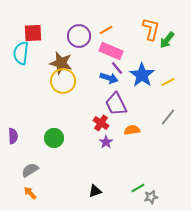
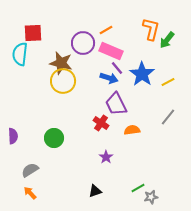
purple circle: moved 4 px right, 7 px down
cyan semicircle: moved 1 px left, 1 px down
blue star: moved 1 px up
purple star: moved 15 px down
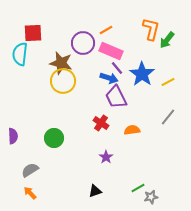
purple trapezoid: moved 7 px up
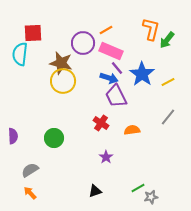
purple trapezoid: moved 1 px up
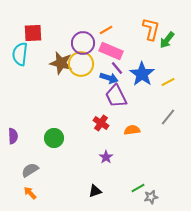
yellow circle: moved 18 px right, 17 px up
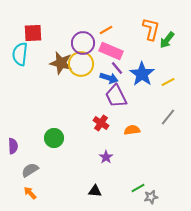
purple semicircle: moved 10 px down
black triangle: rotated 24 degrees clockwise
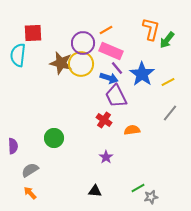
cyan semicircle: moved 2 px left, 1 px down
gray line: moved 2 px right, 4 px up
red cross: moved 3 px right, 3 px up
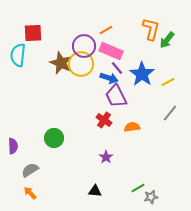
purple circle: moved 1 px right, 3 px down
brown star: rotated 10 degrees clockwise
orange semicircle: moved 3 px up
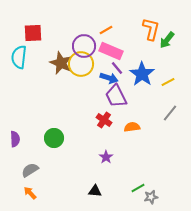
cyan semicircle: moved 1 px right, 2 px down
purple semicircle: moved 2 px right, 7 px up
